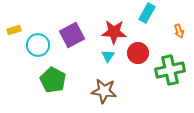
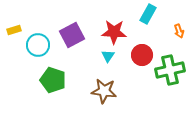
cyan rectangle: moved 1 px right, 1 px down
red circle: moved 4 px right, 2 px down
green pentagon: rotated 10 degrees counterclockwise
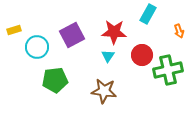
cyan circle: moved 1 px left, 2 px down
green cross: moved 2 px left
green pentagon: moved 2 px right; rotated 25 degrees counterclockwise
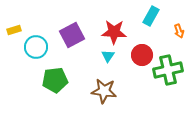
cyan rectangle: moved 3 px right, 2 px down
cyan circle: moved 1 px left
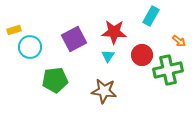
orange arrow: moved 10 px down; rotated 32 degrees counterclockwise
purple square: moved 2 px right, 4 px down
cyan circle: moved 6 px left
